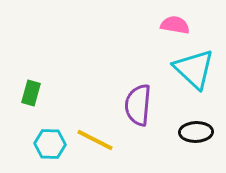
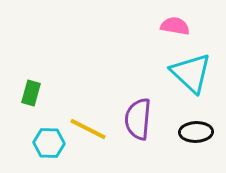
pink semicircle: moved 1 px down
cyan triangle: moved 3 px left, 4 px down
purple semicircle: moved 14 px down
yellow line: moved 7 px left, 11 px up
cyan hexagon: moved 1 px left, 1 px up
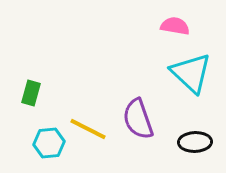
purple semicircle: rotated 24 degrees counterclockwise
black ellipse: moved 1 px left, 10 px down
cyan hexagon: rotated 8 degrees counterclockwise
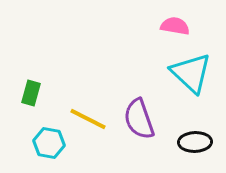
purple semicircle: moved 1 px right
yellow line: moved 10 px up
cyan hexagon: rotated 16 degrees clockwise
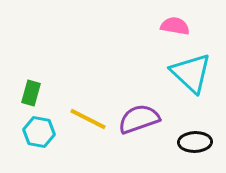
purple semicircle: rotated 90 degrees clockwise
cyan hexagon: moved 10 px left, 11 px up
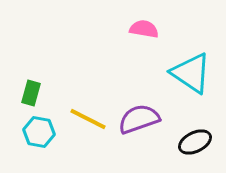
pink semicircle: moved 31 px left, 3 px down
cyan triangle: rotated 9 degrees counterclockwise
black ellipse: rotated 24 degrees counterclockwise
